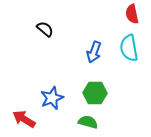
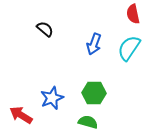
red semicircle: moved 1 px right
cyan semicircle: rotated 44 degrees clockwise
blue arrow: moved 8 px up
green hexagon: moved 1 px left
red arrow: moved 3 px left, 4 px up
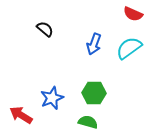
red semicircle: rotated 54 degrees counterclockwise
cyan semicircle: rotated 20 degrees clockwise
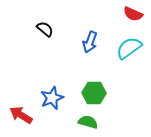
blue arrow: moved 4 px left, 2 px up
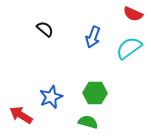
blue arrow: moved 3 px right, 5 px up
green hexagon: moved 1 px right
blue star: moved 1 px left, 1 px up
